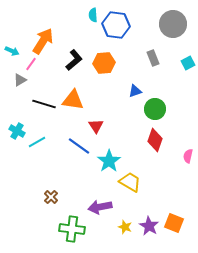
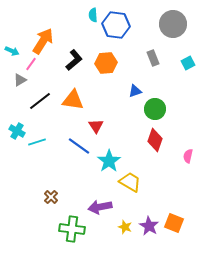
orange hexagon: moved 2 px right
black line: moved 4 px left, 3 px up; rotated 55 degrees counterclockwise
cyan line: rotated 12 degrees clockwise
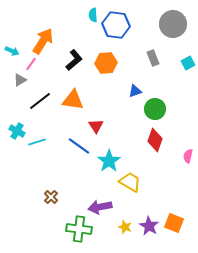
green cross: moved 7 px right
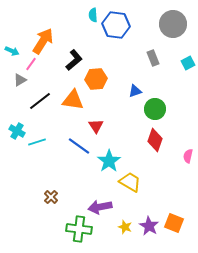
orange hexagon: moved 10 px left, 16 px down
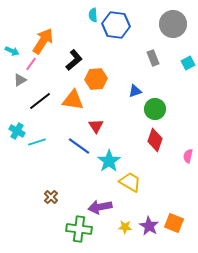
yellow star: rotated 16 degrees counterclockwise
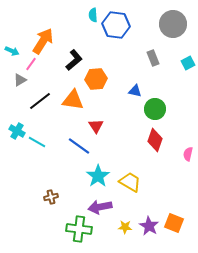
blue triangle: rotated 32 degrees clockwise
cyan line: rotated 48 degrees clockwise
pink semicircle: moved 2 px up
cyan star: moved 11 px left, 15 px down
brown cross: rotated 32 degrees clockwise
